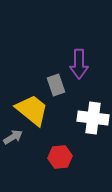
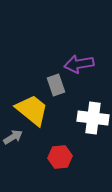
purple arrow: rotated 80 degrees clockwise
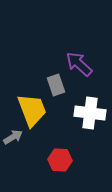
purple arrow: rotated 52 degrees clockwise
yellow trapezoid: rotated 30 degrees clockwise
white cross: moved 3 px left, 5 px up
red hexagon: moved 3 px down; rotated 10 degrees clockwise
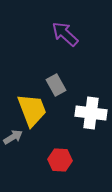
purple arrow: moved 14 px left, 30 px up
gray rectangle: rotated 10 degrees counterclockwise
white cross: moved 1 px right
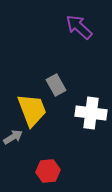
purple arrow: moved 14 px right, 7 px up
red hexagon: moved 12 px left, 11 px down; rotated 10 degrees counterclockwise
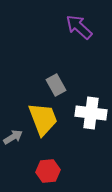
yellow trapezoid: moved 11 px right, 9 px down
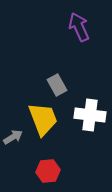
purple arrow: rotated 24 degrees clockwise
gray rectangle: moved 1 px right
white cross: moved 1 px left, 2 px down
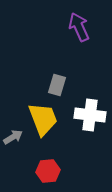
gray rectangle: rotated 45 degrees clockwise
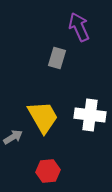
gray rectangle: moved 27 px up
yellow trapezoid: moved 2 px up; rotated 9 degrees counterclockwise
